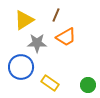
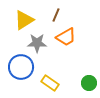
green circle: moved 1 px right, 2 px up
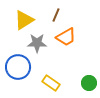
blue circle: moved 3 px left
yellow rectangle: moved 1 px right
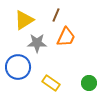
orange trapezoid: rotated 35 degrees counterclockwise
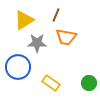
orange trapezoid: rotated 75 degrees clockwise
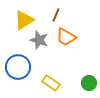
orange trapezoid: rotated 20 degrees clockwise
gray star: moved 2 px right, 3 px up; rotated 18 degrees clockwise
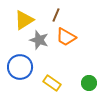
blue circle: moved 2 px right
yellow rectangle: moved 1 px right
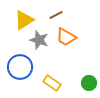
brown line: rotated 40 degrees clockwise
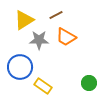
gray star: rotated 18 degrees counterclockwise
yellow rectangle: moved 9 px left, 3 px down
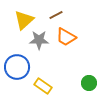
yellow triangle: rotated 10 degrees counterclockwise
blue circle: moved 3 px left
